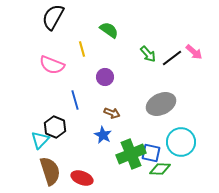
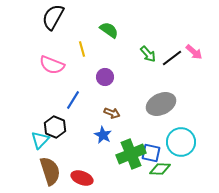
blue line: moved 2 px left; rotated 48 degrees clockwise
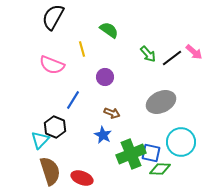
gray ellipse: moved 2 px up
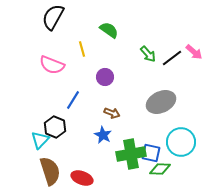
green cross: rotated 12 degrees clockwise
